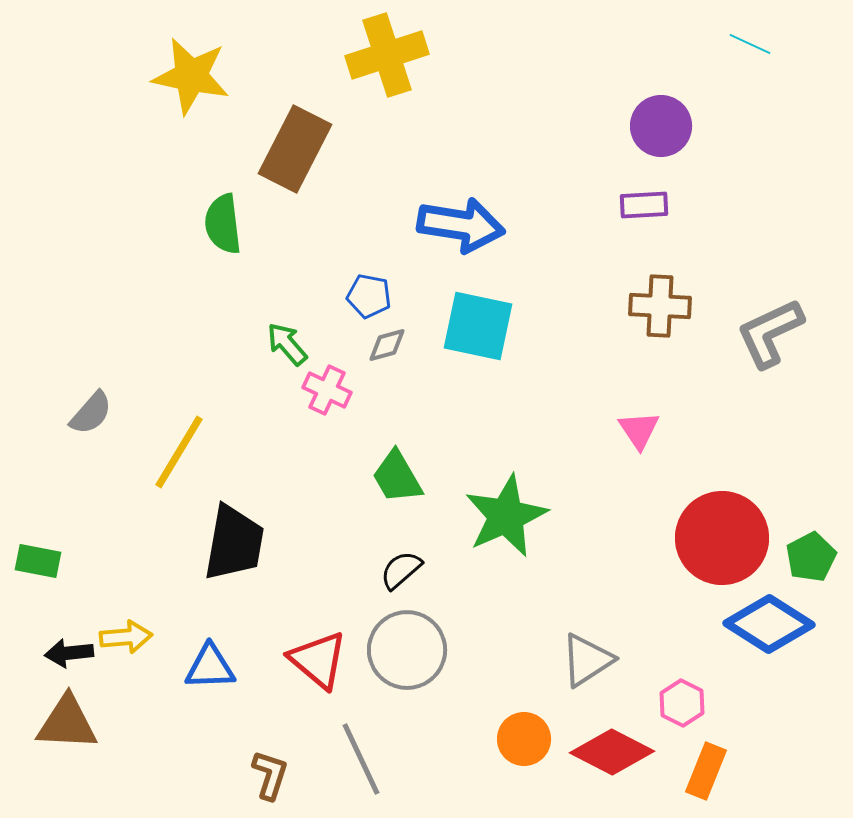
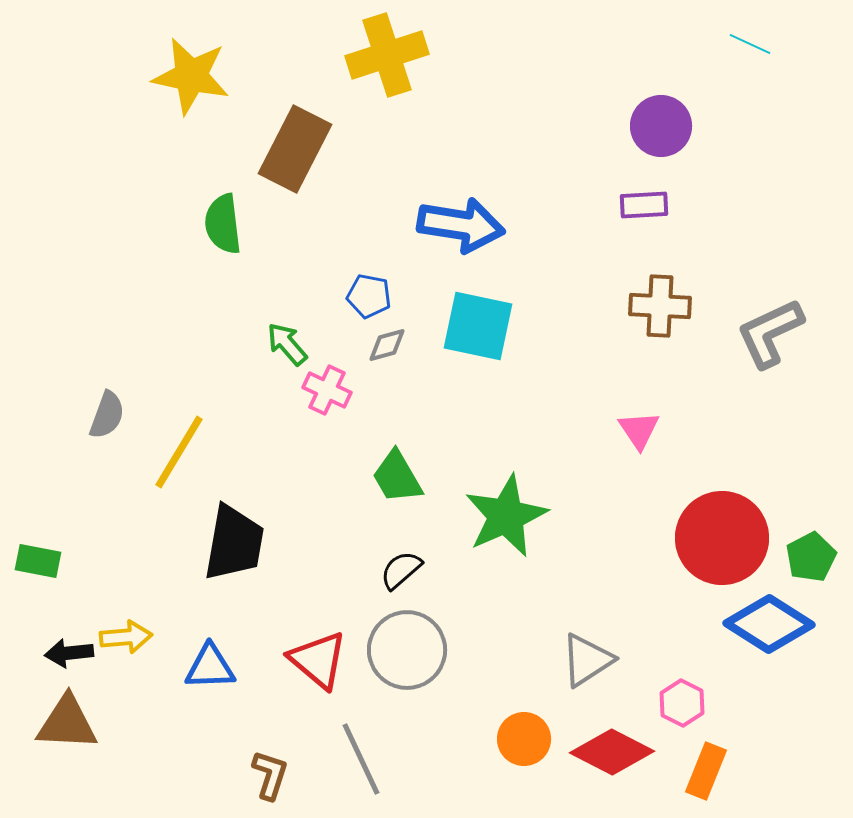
gray semicircle: moved 16 px right, 2 px down; rotated 21 degrees counterclockwise
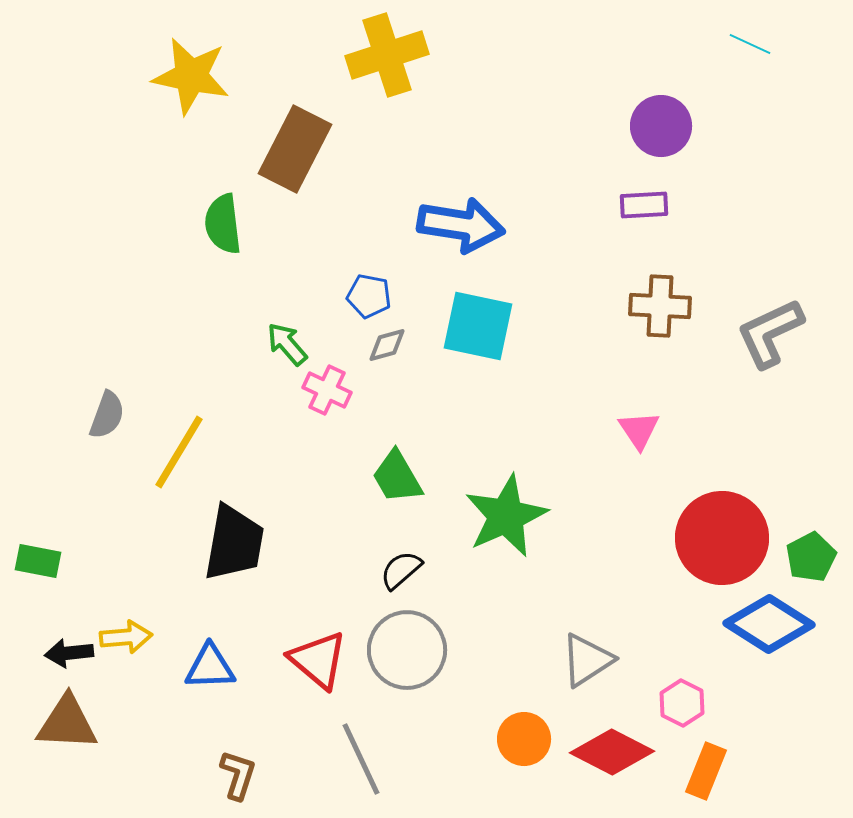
brown L-shape: moved 32 px left
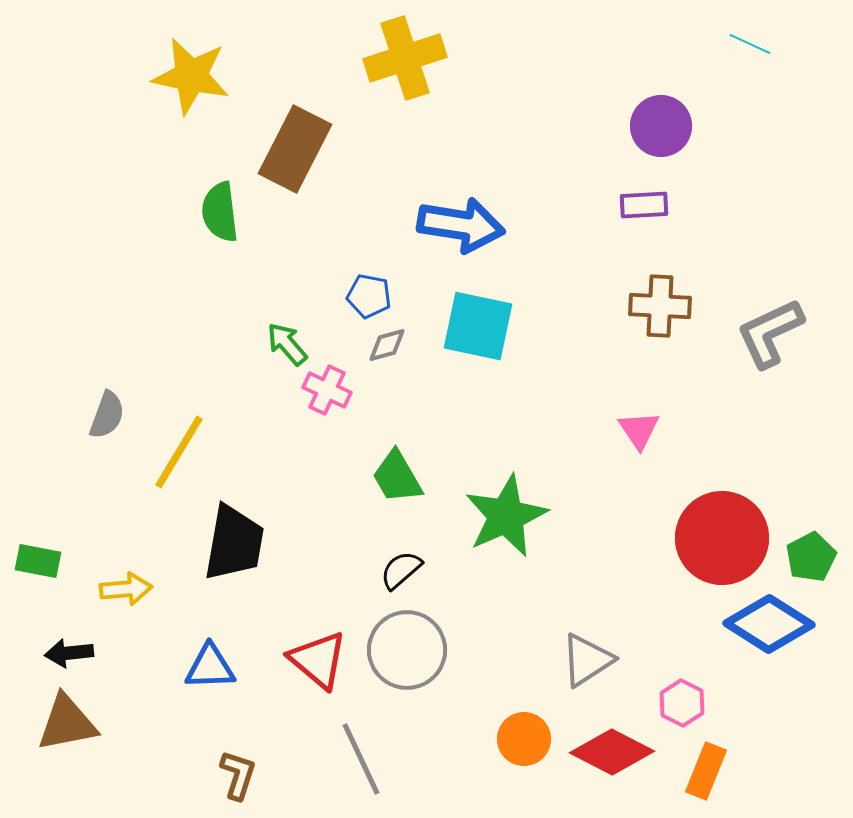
yellow cross: moved 18 px right, 3 px down
green semicircle: moved 3 px left, 12 px up
yellow arrow: moved 48 px up
brown triangle: rotated 14 degrees counterclockwise
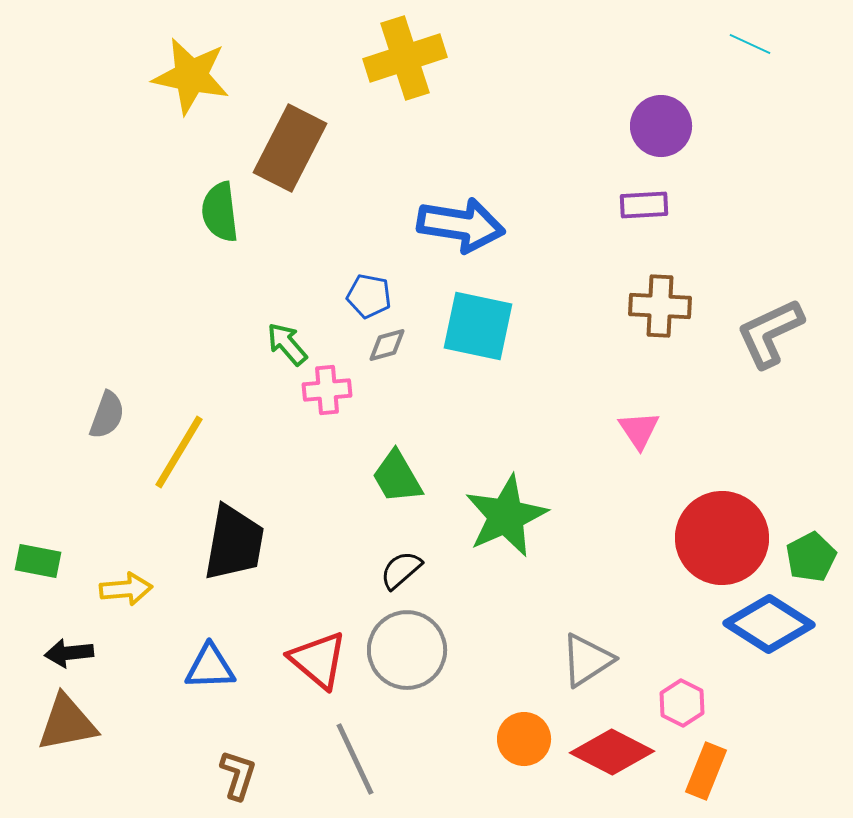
brown rectangle: moved 5 px left, 1 px up
pink cross: rotated 30 degrees counterclockwise
gray line: moved 6 px left
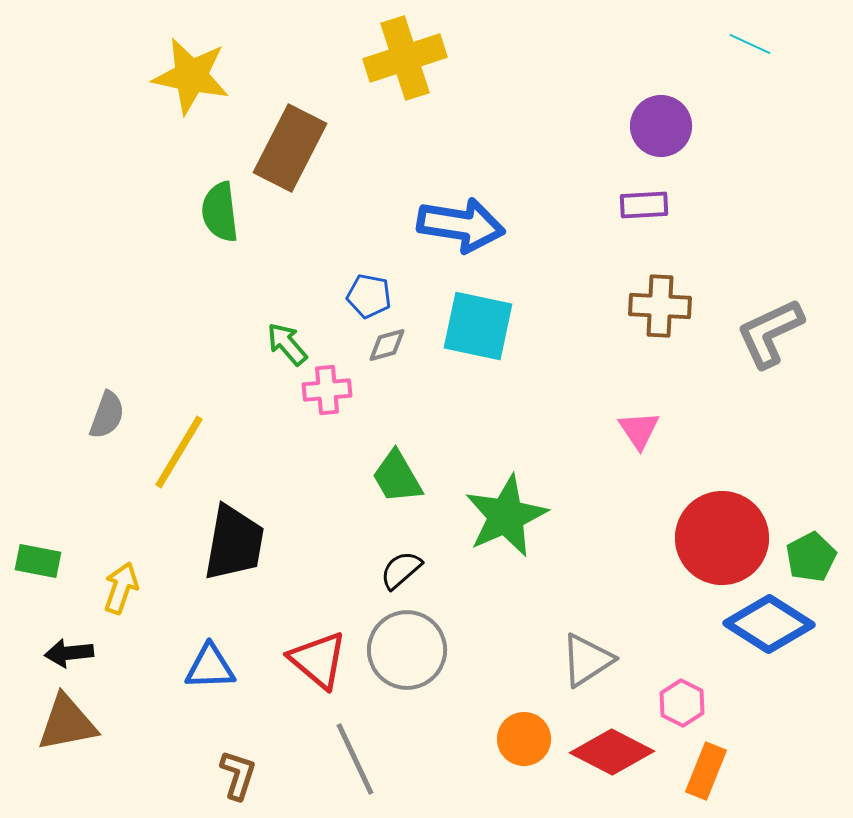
yellow arrow: moved 5 px left, 1 px up; rotated 66 degrees counterclockwise
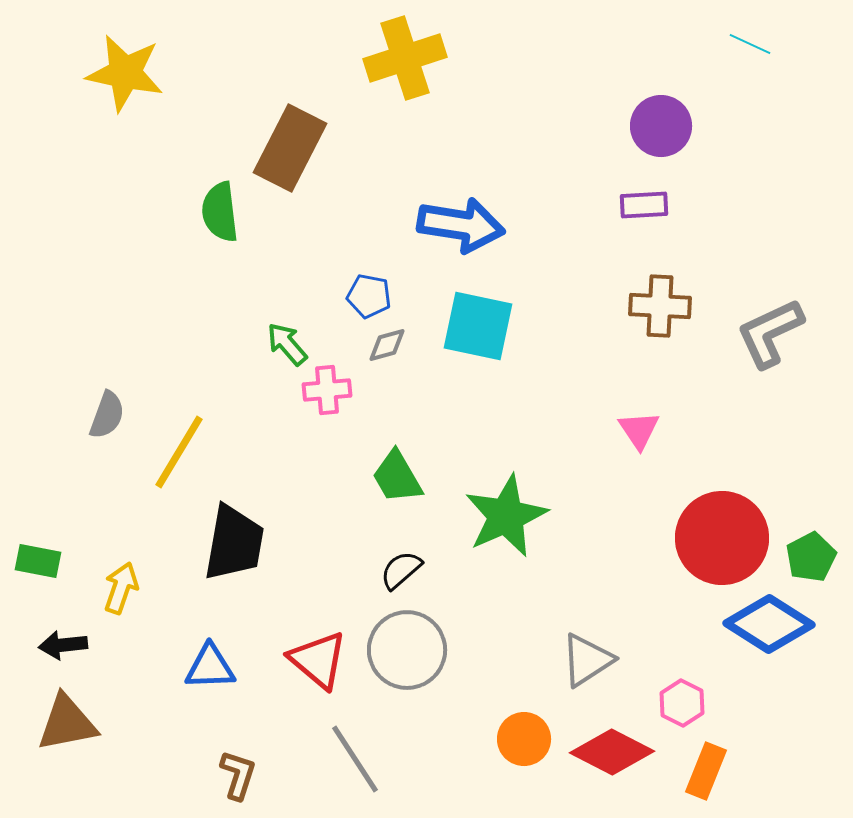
yellow star: moved 66 px left, 3 px up
black arrow: moved 6 px left, 8 px up
gray line: rotated 8 degrees counterclockwise
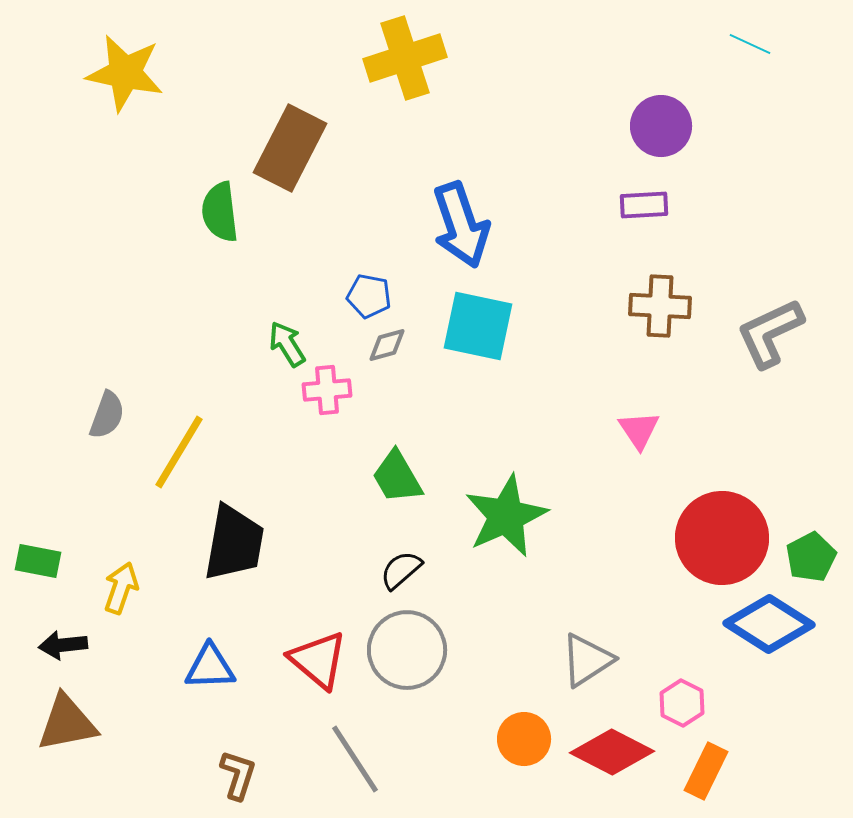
blue arrow: rotated 62 degrees clockwise
green arrow: rotated 9 degrees clockwise
orange rectangle: rotated 4 degrees clockwise
